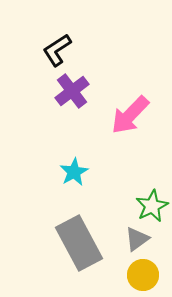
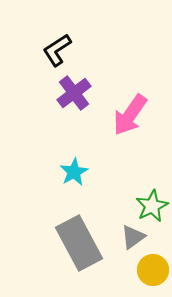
purple cross: moved 2 px right, 2 px down
pink arrow: rotated 9 degrees counterclockwise
gray triangle: moved 4 px left, 2 px up
yellow circle: moved 10 px right, 5 px up
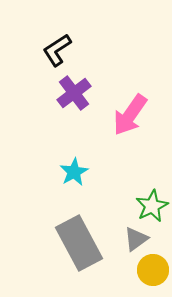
gray triangle: moved 3 px right, 2 px down
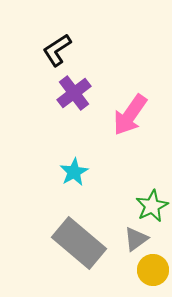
gray rectangle: rotated 22 degrees counterclockwise
